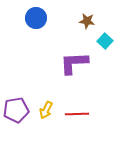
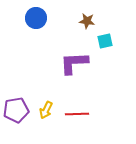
cyan square: rotated 35 degrees clockwise
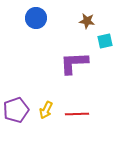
purple pentagon: rotated 10 degrees counterclockwise
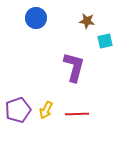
purple L-shape: moved 4 px down; rotated 108 degrees clockwise
purple pentagon: moved 2 px right
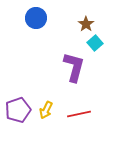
brown star: moved 1 px left, 3 px down; rotated 28 degrees clockwise
cyan square: moved 10 px left, 2 px down; rotated 28 degrees counterclockwise
red line: moved 2 px right; rotated 10 degrees counterclockwise
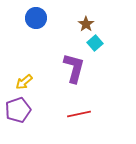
purple L-shape: moved 1 px down
yellow arrow: moved 22 px left, 28 px up; rotated 24 degrees clockwise
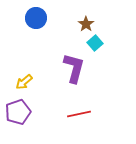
purple pentagon: moved 2 px down
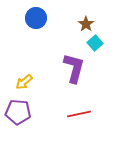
purple pentagon: rotated 25 degrees clockwise
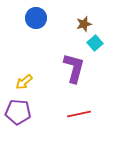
brown star: moved 2 px left; rotated 21 degrees clockwise
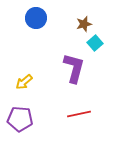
purple pentagon: moved 2 px right, 7 px down
